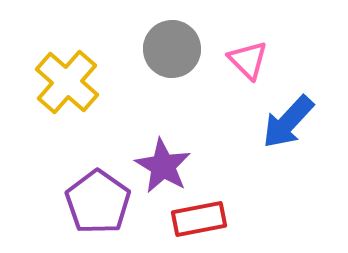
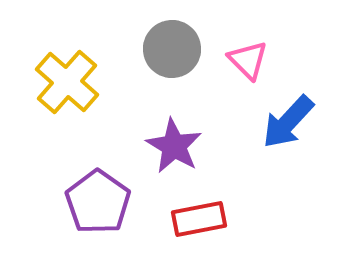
purple star: moved 11 px right, 20 px up
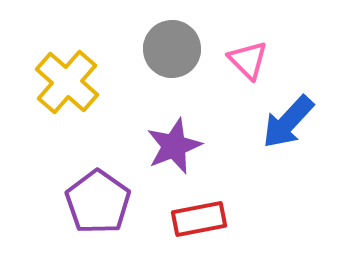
purple star: rotated 20 degrees clockwise
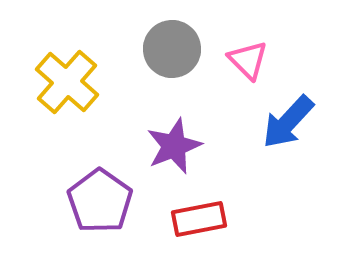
purple pentagon: moved 2 px right, 1 px up
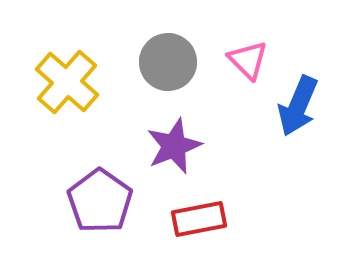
gray circle: moved 4 px left, 13 px down
blue arrow: moved 10 px right, 16 px up; rotated 20 degrees counterclockwise
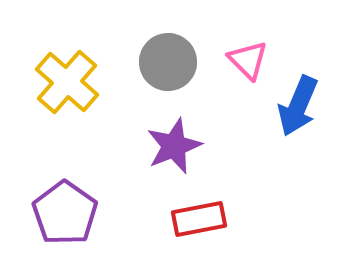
purple pentagon: moved 35 px left, 12 px down
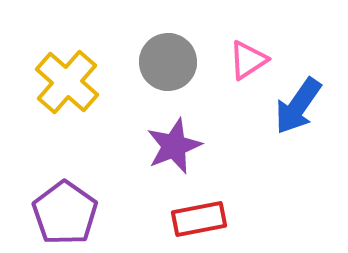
pink triangle: rotated 42 degrees clockwise
blue arrow: rotated 12 degrees clockwise
